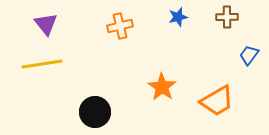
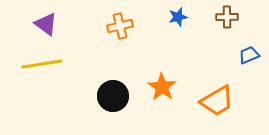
purple triangle: rotated 15 degrees counterclockwise
blue trapezoid: rotated 30 degrees clockwise
black circle: moved 18 px right, 16 px up
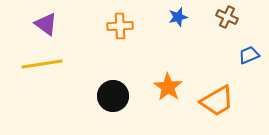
brown cross: rotated 25 degrees clockwise
orange cross: rotated 10 degrees clockwise
orange star: moved 6 px right
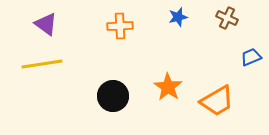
brown cross: moved 1 px down
blue trapezoid: moved 2 px right, 2 px down
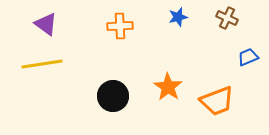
blue trapezoid: moved 3 px left
orange trapezoid: rotated 9 degrees clockwise
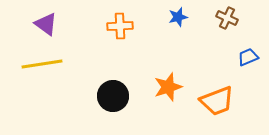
orange star: rotated 20 degrees clockwise
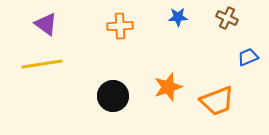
blue star: rotated 12 degrees clockwise
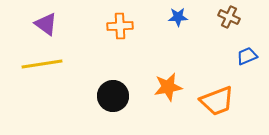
brown cross: moved 2 px right, 1 px up
blue trapezoid: moved 1 px left, 1 px up
orange star: rotated 8 degrees clockwise
